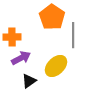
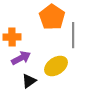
yellow ellipse: rotated 10 degrees clockwise
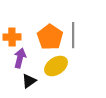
orange pentagon: moved 2 px left, 20 px down
purple arrow: moved 1 px left; rotated 48 degrees counterclockwise
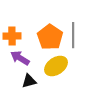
orange cross: moved 1 px up
purple arrow: rotated 72 degrees counterclockwise
black triangle: rotated 21 degrees clockwise
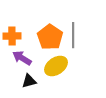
purple arrow: moved 2 px right
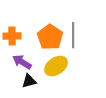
purple arrow: moved 4 px down
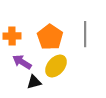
gray line: moved 12 px right, 1 px up
yellow ellipse: rotated 15 degrees counterclockwise
black triangle: moved 5 px right, 1 px down
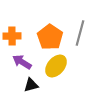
gray line: moved 5 px left, 1 px up; rotated 15 degrees clockwise
black triangle: moved 3 px left, 3 px down
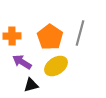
yellow ellipse: rotated 15 degrees clockwise
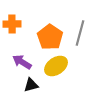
orange cross: moved 12 px up
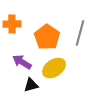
orange pentagon: moved 3 px left
yellow ellipse: moved 2 px left, 2 px down
